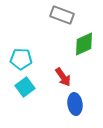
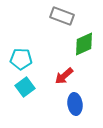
gray rectangle: moved 1 px down
red arrow: moved 1 px right, 1 px up; rotated 84 degrees clockwise
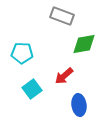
green diamond: rotated 15 degrees clockwise
cyan pentagon: moved 1 px right, 6 px up
cyan square: moved 7 px right, 2 px down
blue ellipse: moved 4 px right, 1 px down
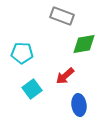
red arrow: moved 1 px right
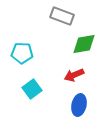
red arrow: moved 9 px right, 1 px up; rotated 18 degrees clockwise
blue ellipse: rotated 20 degrees clockwise
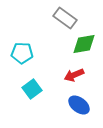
gray rectangle: moved 3 px right, 2 px down; rotated 15 degrees clockwise
blue ellipse: rotated 65 degrees counterclockwise
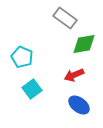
cyan pentagon: moved 4 px down; rotated 20 degrees clockwise
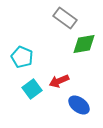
red arrow: moved 15 px left, 6 px down
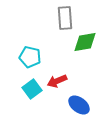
gray rectangle: rotated 50 degrees clockwise
green diamond: moved 1 px right, 2 px up
cyan pentagon: moved 8 px right; rotated 10 degrees counterclockwise
red arrow: moved 2 px left
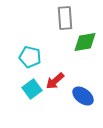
red arrow: moved 2 px left; rotated 18 degrees counterclockwise
blue ellipse: moved 4 px right, 9 px up
